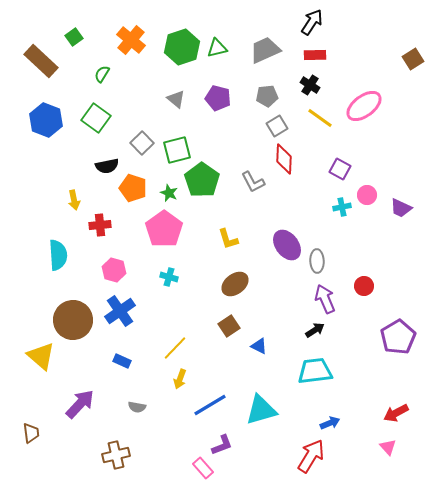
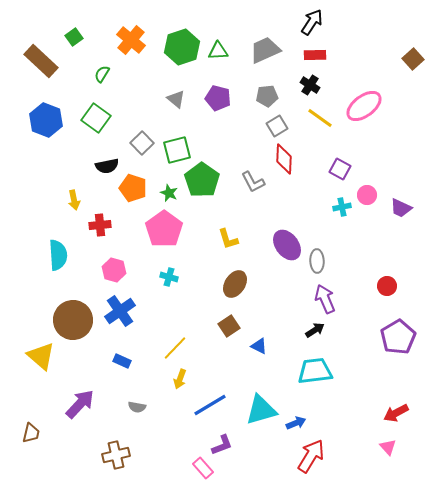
green triangle at (217, 48): moved 1 px right, 3 px down; rotated 10 degrees clockwise
brown square at (413, 59): rotated 10 degrees counterclockwise
brown ellipse at (235, 284): rotated 20 degrees counterclockwise
red circle at (364, 286): moved 23 px right
blue arrow at (330, 423): moved 34 px left
brown trapezoid at (31, 433): rotated 20 degrees clockwise
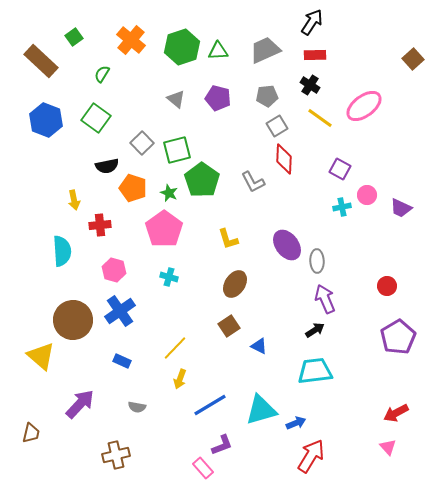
cyan semicircle at (58, 255): moved 4 px right, 4 px up
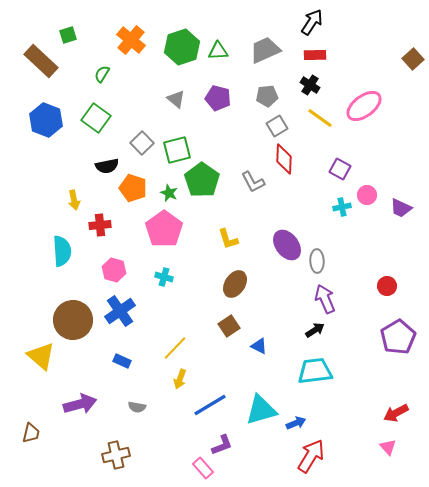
green square at (74, 37): moved 6 px left, 2 px up; rotated 18 degrees clockwise
cyan cross at (169, 277): moved 5 px left
purple arrow at (80, 404): rotated 32 degrees clockwise
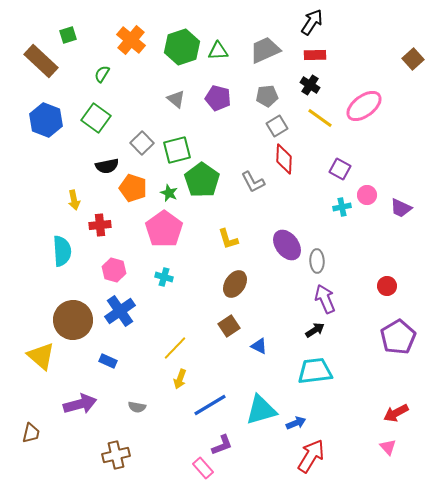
blue rectangle at (122, 361): moved 14 px left
